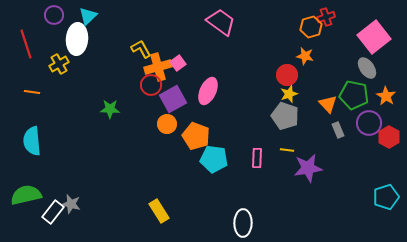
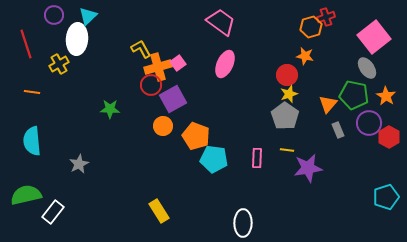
pink ellipse at (208, 91): moved 17 px right, 27 px up
orange triangle at (328, 104): rotated 24 degrees clockwise
gray pentagon at (285, 116): rotated 16 degrees clockwise
orange circle at (167, 124): moved 4 px left, 2 px down
gray star at (71, 204): moved 8 px right, 40 px up; rotated 30 degrees clockwise
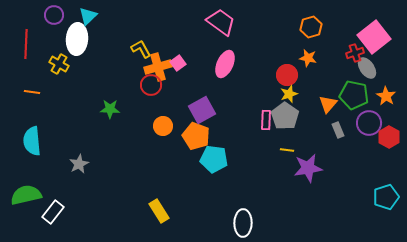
red cross at (326, 17): moved 29 px right, 36 px down
red line at (26, 44): rotated 20 degrees clockwise
orange star at (305, 56): moved 3 px right, 2 px down
yellow cross at (59, 64): rotated 30 degrees counterclockwise
purple square at (173, 99): moved 29 px right, 11 px down
pink rectangle at (257, 158): moved 9 px right, 38 px up
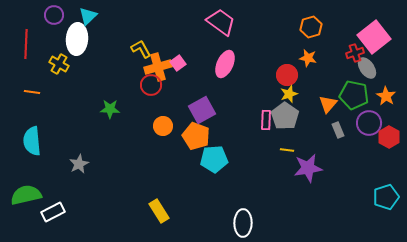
cyan pentagon at (214, 159): rotated 12 degrees counterclockwise
white rectangle at (53, 212): rotated 25 degrees clockwise
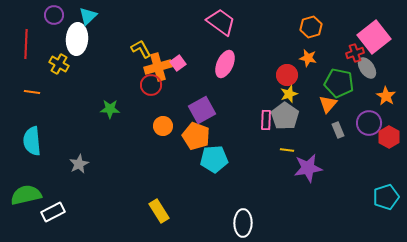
green pentagon at (354, 95): moved 15 px left, 12 px up
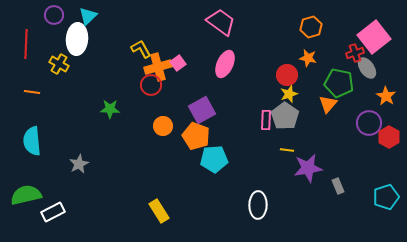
gray rectangle at (338, 130): moved 56 px down
white ellipse at (243, 223): moved 15 px right, 18 px up
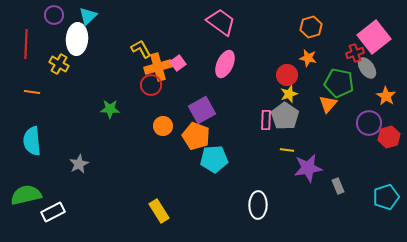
red hexagon at (389, 137): rotated 15 degrees clockwise
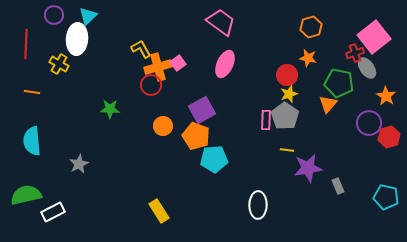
cyan pentagon at (386, 197): rotated 30 degrees clockwise
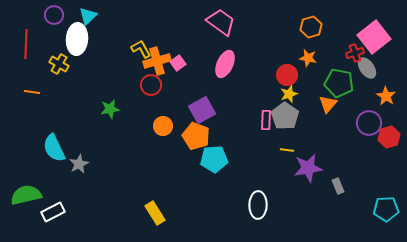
orange cross at (158, 67): moved 1 px left, 6 px up
green star at (110, 109): rotated 12 degrees counterclockwise
cyan semicircle at (32, 141): moved 22 px right, 7 px down; rotated 20 degrees counterclockwise
cyan pentagon at (386, 197): moved 12 px down; rotated 15 degrees counterclockwise
yellow rectangle at (159, 211): moved 4 px left, 2 px down
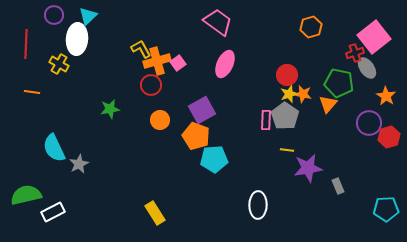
pink trapezoid at (221, 22): moved 3 px left
orange star at (308, 58): moved 5 px left, 36 px down
orange circle at (163, 126): moved 3 px left, 6 px up
